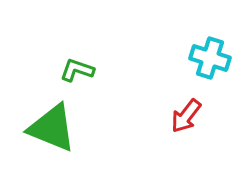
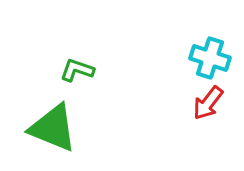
red arrow: moved 22 px right, 13 px up
green triangle: moved 1 px right
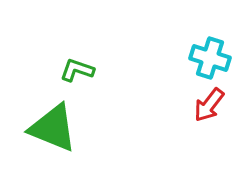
red arrow: moved 1 px right, 2 px down
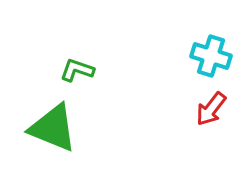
cyan cross: moved 1 px right, 2 px up
red arrow: moved 2 px right, 4 px down
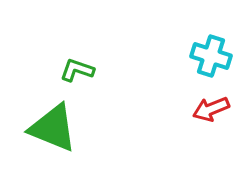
red arrow: rotated 30 degrees clockwise
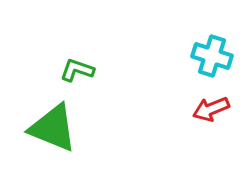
cyan cross: moved 1 px right
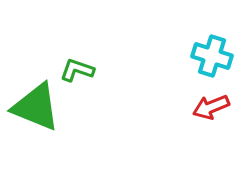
red arrow: moved 2 px up
green triangle: moved 17 px left, 21 px up
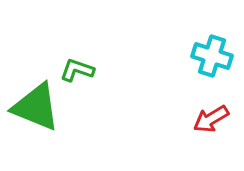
red arrow: moved 12 px down; rotated 9 degrees counterclockwise
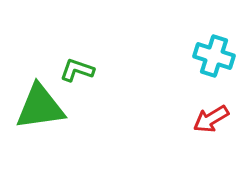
cyan cross: moved 2 px right
green triangle: moved 4 px right; rotated 30 degrees counterclockwise
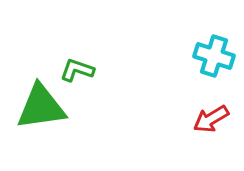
green triangle: moved 1 px right
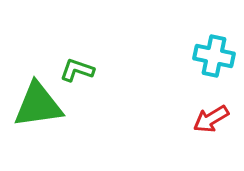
cyan cross: rotated 6 degrees counterclockwise
green triangle: moved 3 px left, 2 px up
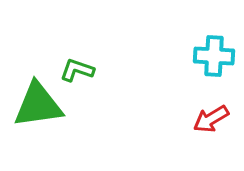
cyan cross: rotated 9 degrees counterclockwise
